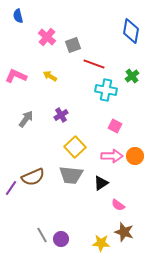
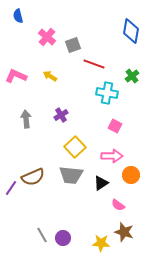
cyan cross: moved 1 px right, 3 px down
gray arrow: rotated 42 degrees counterclockwise
orange circle: moved 4 px left, 19 px down
purple circle: moved 2 px right, 1 px up
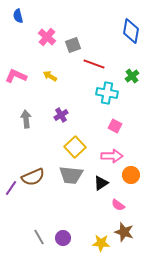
gray line: moved 3 px left, 2 px down
